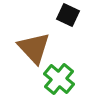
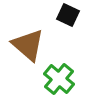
brown triangle: moved 6 px left, 3 px up; rotated 6 degrees counterclockwise
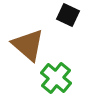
green cross: moved 3 px left, 1 px up
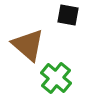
black square: rotated 15 degrees counterclockwise
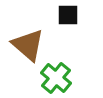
black square: rotated 10 degrees counterclockwise
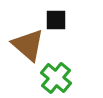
black square: moved 12 px left, 5 px down
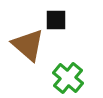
green cross: moved 12 px right
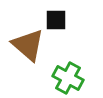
green cross: rotated 12 degrees counterclockwise
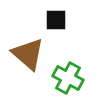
brown triangle: moved 9 px down
